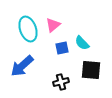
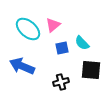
cyan ellipse: rotated 30 degrees counterclockwise
blue arrow: rotated 65 degrees clockwise
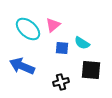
cyan semicircle: rotated 14 degrees counterclockwise
blue square: rotated 16 degrees clockwise
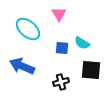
pink triangle: moved 6 px right, 11 px up; rotated 21 degrees counterclockwise
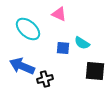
pink triangle: rotated 35 degrees counterclockwise
blue square: moved 1 px right
black square: moved 4 px right, 1 px down
black cross: moved 16 px left, 3 px up
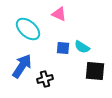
cyan semicircle: moved 4 px down
blue arrow: rotated 100 degrees clockwise
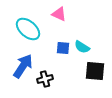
blue arrow: moved 1 px right
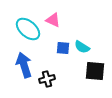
pink triangle: moved 6 px left, 6 px down
blue arrow: moved 1 px right, 1 px up; rotated 50 degrees counterclockwise
black cross: moved 2 px right
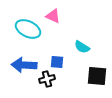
pink triangle: moved 4 px up
cyan ellipse: rotated 15 degrees counterclockwise
blue square: moved 6 px left, 14 px down
blue arrow: rotated 70 degrees counterclockwise
black square: moved 2 px right, 5 px down
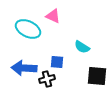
blue arrow: moved 3 px down
